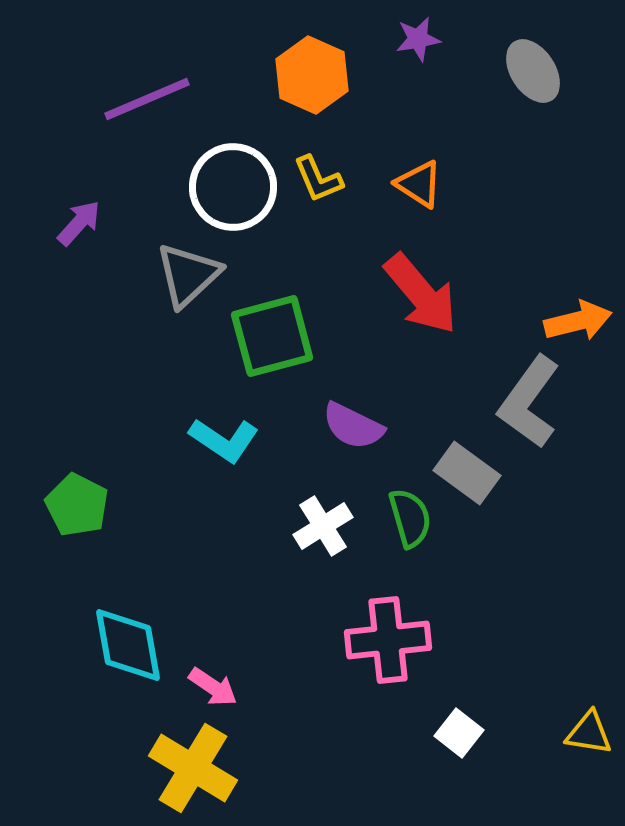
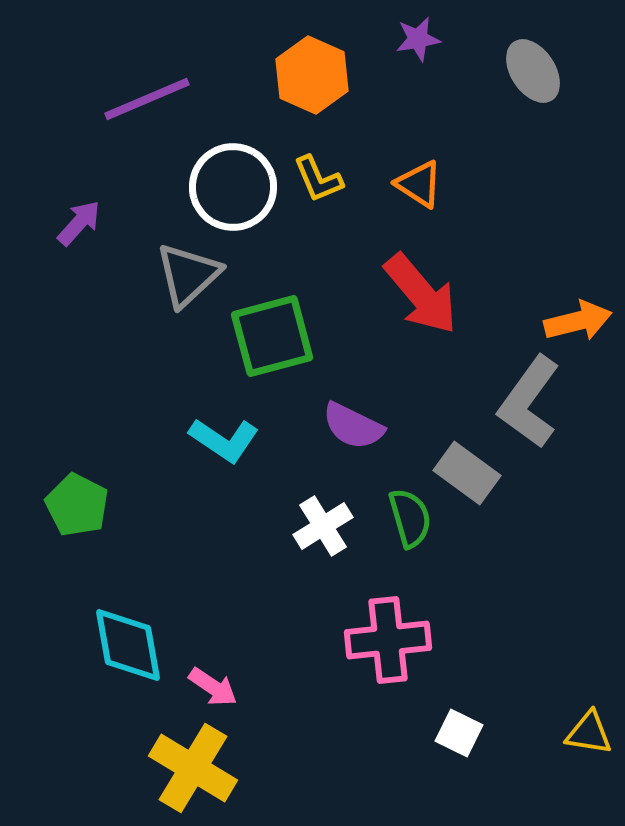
white square: rotated 12 degrees counterclockwise
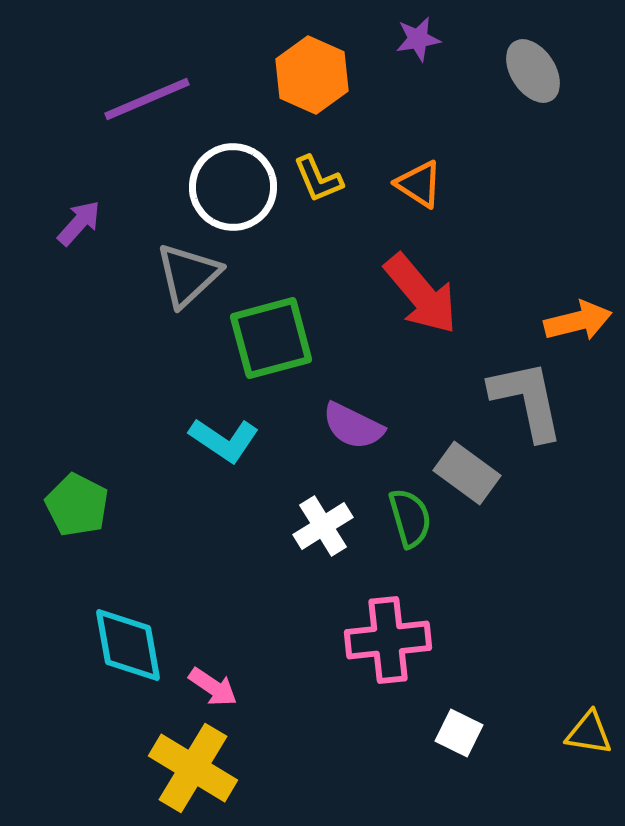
green square: moved 1 px left, 2 px down
gray L-shape: moved 2 px left, 2 px up; rotated 132 degrees clockwise
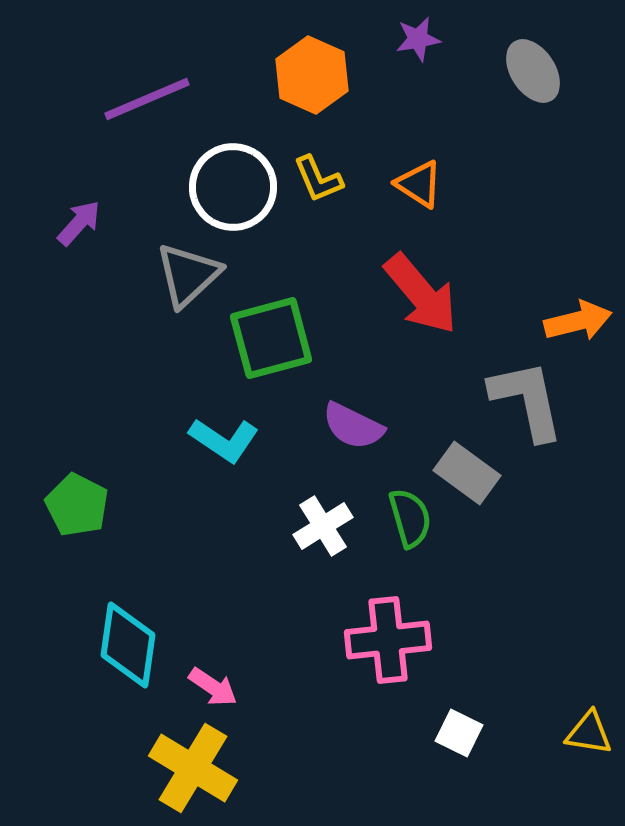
cyan diamond: rotated 18 degrees clockwise
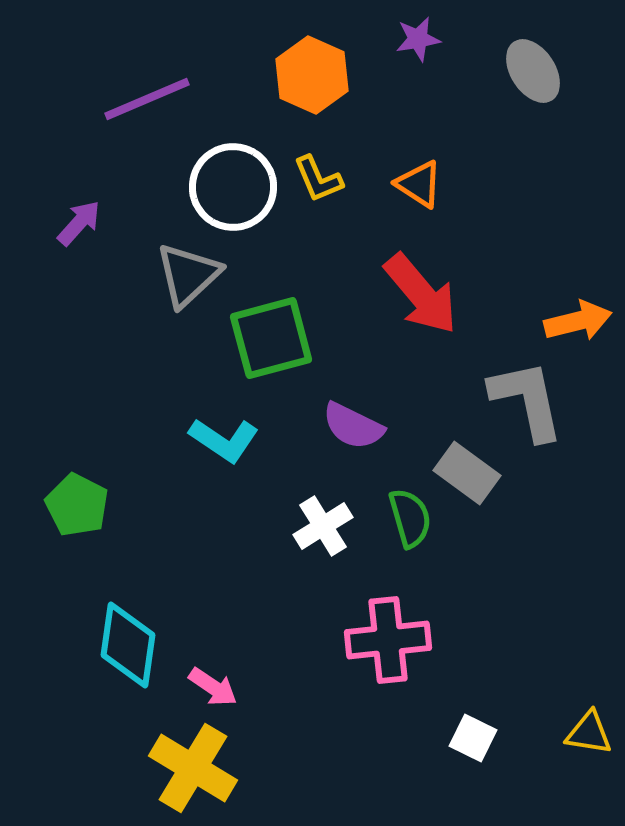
white square: moved 14 px right, 5 px down
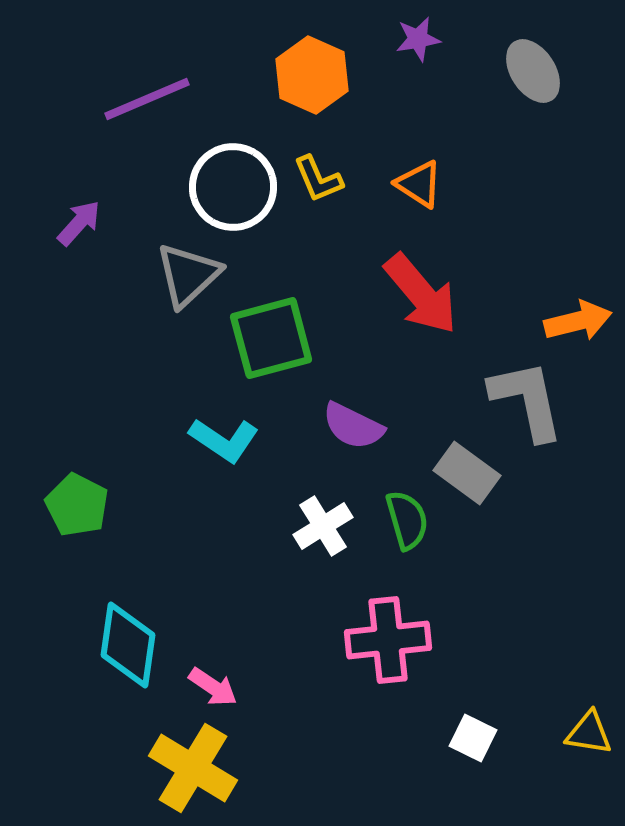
green semicircle: moved 3 px left, 2 px down
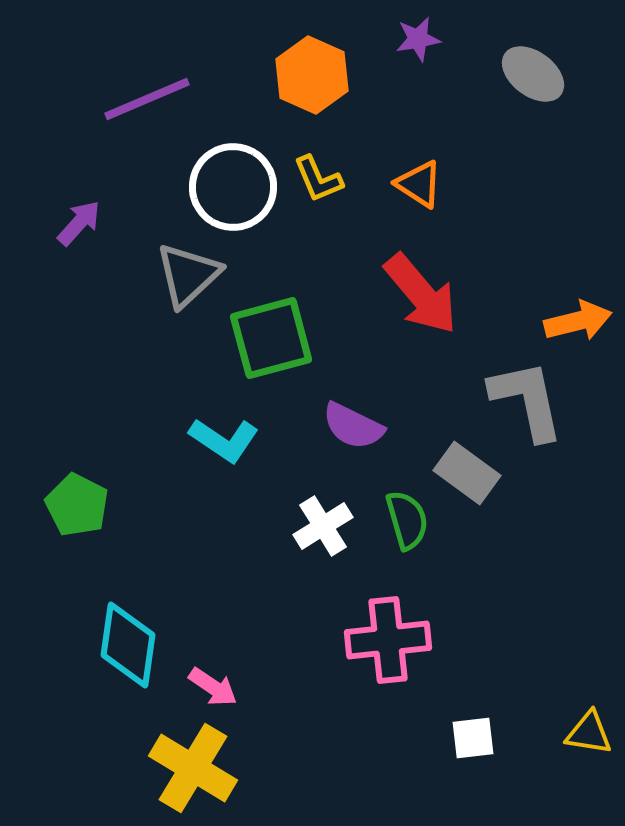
gray ellipse: moved 3 px down; rotated 20 degrees counterclockwise
white square: rotated 33 degrees counterclockwise
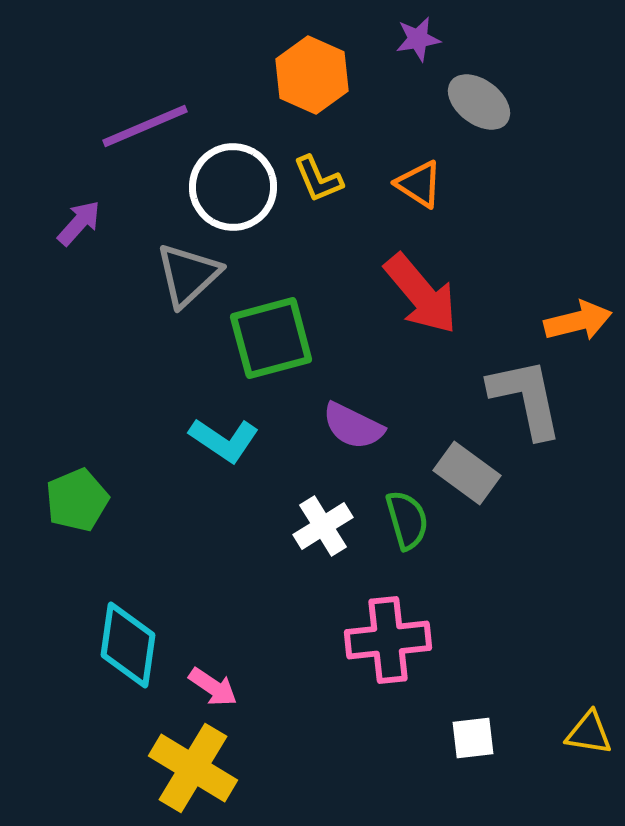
gray ellipse: moved 54 px left, 28 px down
purple line: moved 2 px left, 27 px down
gray L-shape: moved 1 px left, 2 px up
green pentagon: moved 5 px up; rotated 22 degrees clockwise
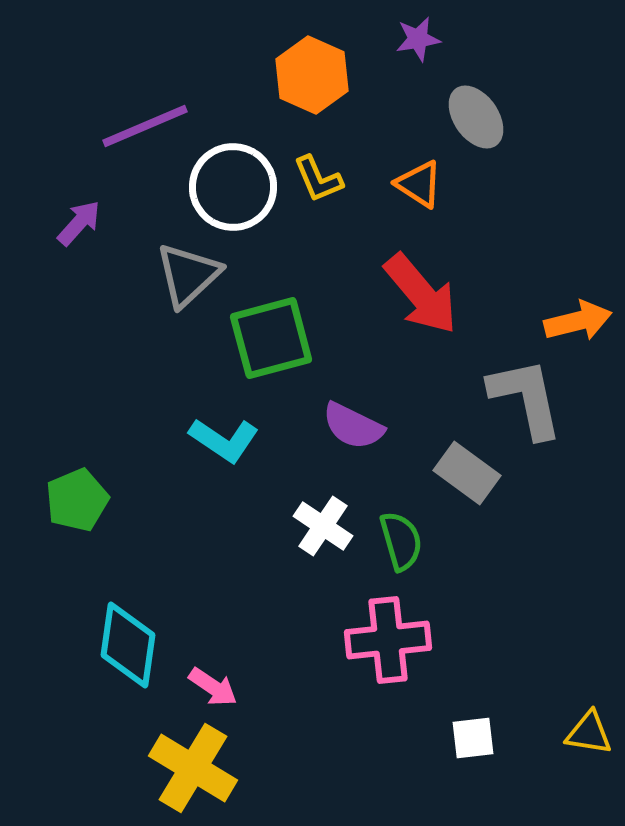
gray ellipse: moved 3 px left, 15 px down; rotated 18 degrees clockwise
green semicircle: moved 6 px left, 21 px down
white cross: rotated 24 degrees counterclockwise
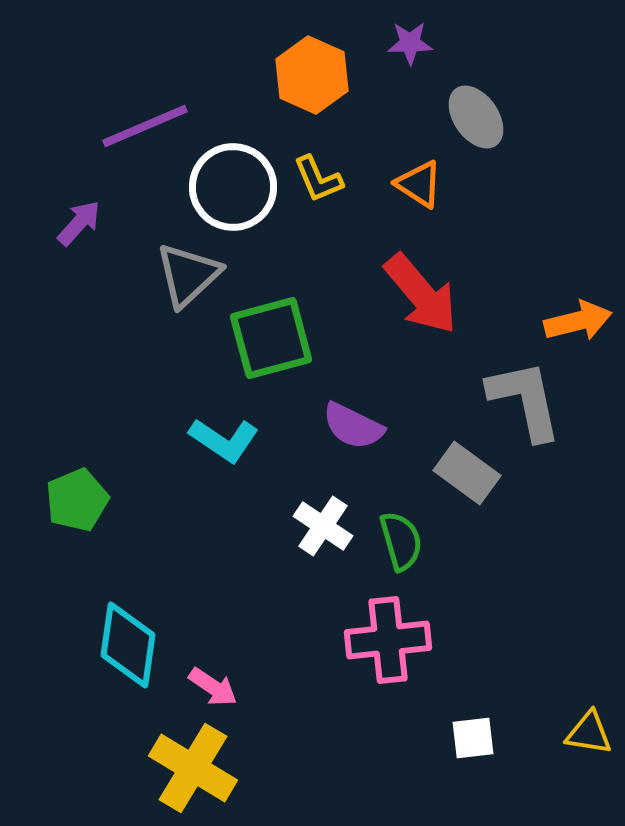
purple star: moved 8 px left, 4 px down; rotated 9 degrees clockwise
gray L-shape: moved 1 px left, 2 px down
